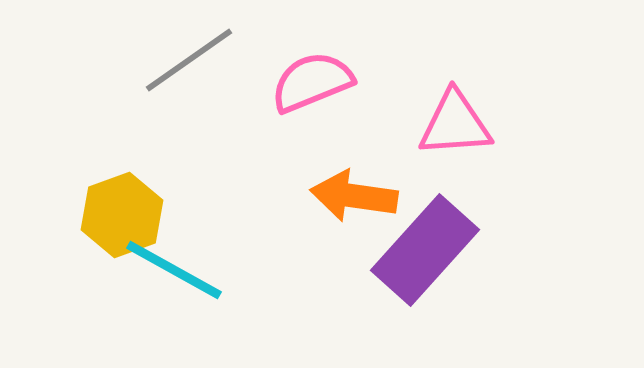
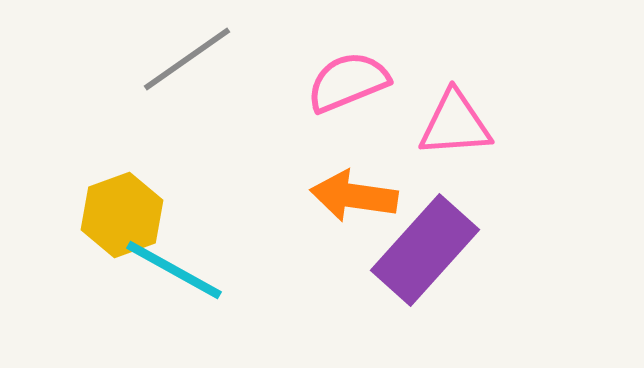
gray line: moved 2 px left, 1 px up
pink semicircle: moved 36 px right
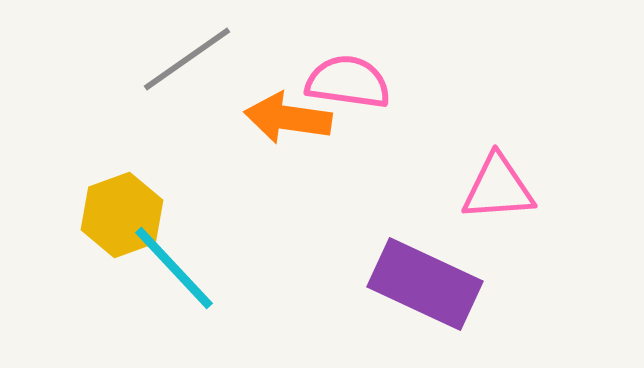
pink semicircle: rotated 30 degrees clockwise
pink triangle: moved 43 px right, 64 px down
orange arrow: moved 66 px left, 78 px up
purple rectangle: moved 34 px down; rotated 73 degrees clockwise
cyan line: moved 2 px up; rotated 18 degrees clockwise
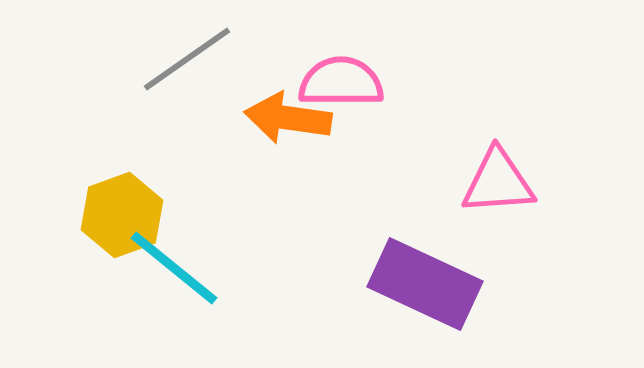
pink semicircle: moved 7 px left; rotated 8 degrees counterclockwise
pink triangle: moved 6 px up
cyan line: rotated 8 degrees counterclockwise
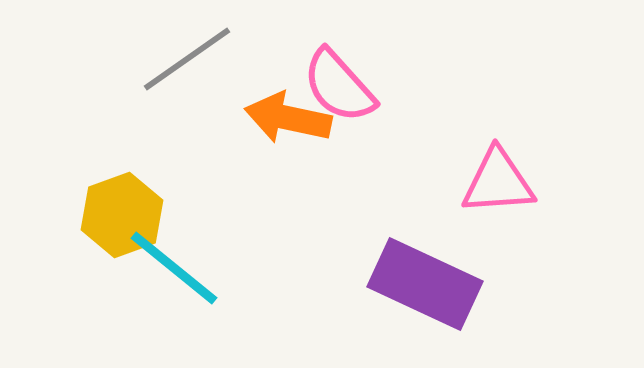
pink semicircle: moved 2 px left, 4 px down; rotated 132 degrees counterclockwise
orange arrow: rotated 4 degrees clockwise
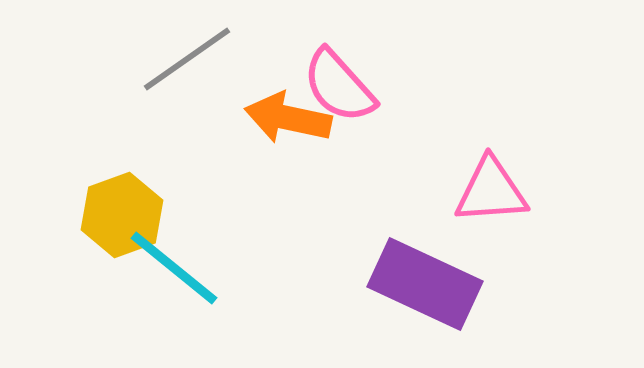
pink triangle: moved 7 px left, 9 px down
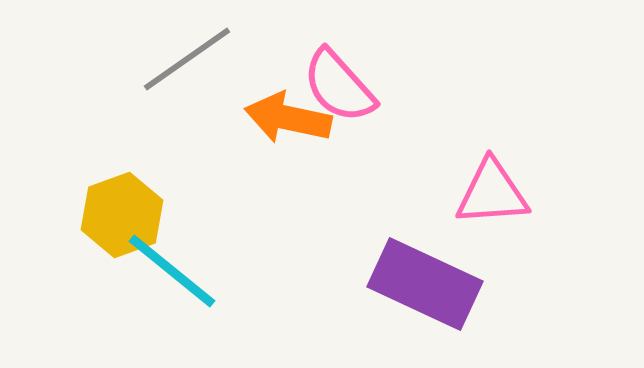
pink triangle: moved 1 px right, 2 px down
cyan line: moved 2 px left, 3 px down
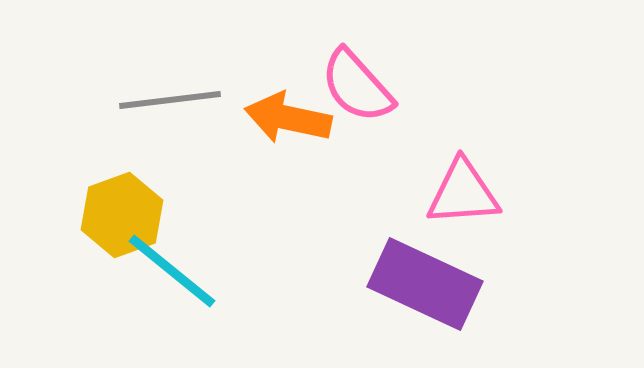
gray line: moved 17 px left, 41 px down; rotated 28 degrees clockwise
pink semicircle: moved 18 px right
pink triangle: moved 29 px left
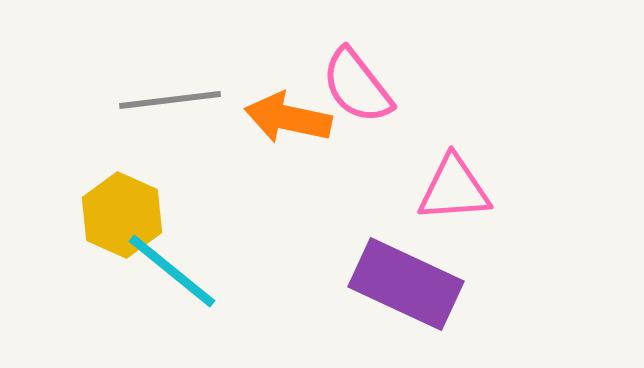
pink semicircle: rotated 4 degrees clockwise
pink triangle: moved 9 px left, 4 px up
yellow hexagon: rotated 16 degrees counterclockwise
purple rectangle: moved 19 px left
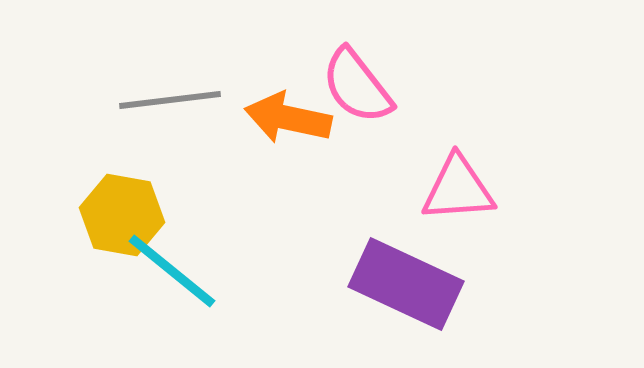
pink triangle: moved 4 px right
yellow hexagon: rotated 14 degrees counterclockwise
